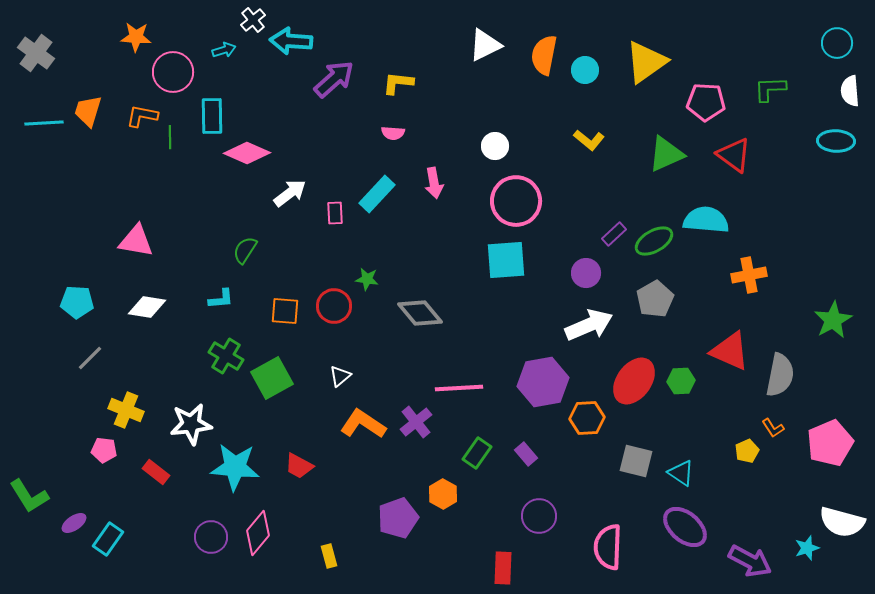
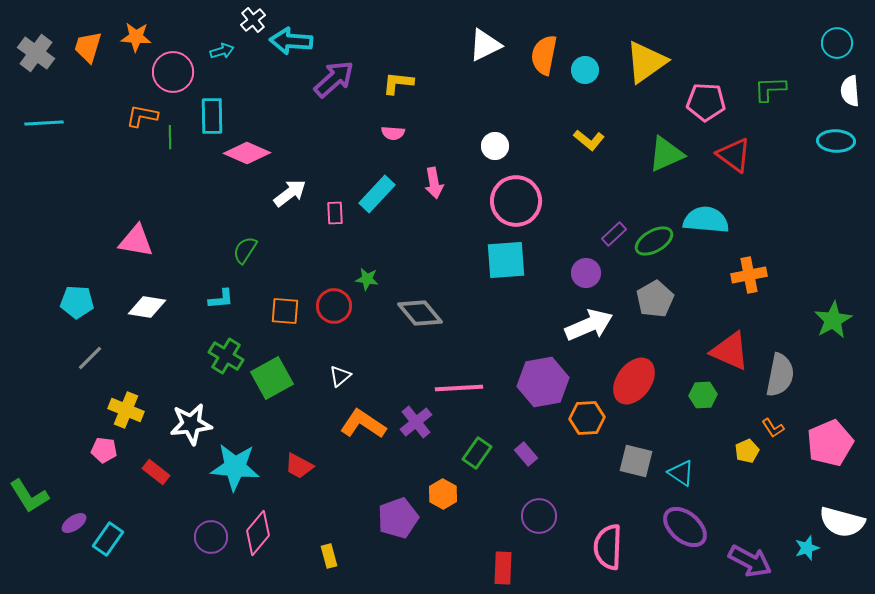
cyan arrow at (224, 50): moved 2 px left, 1 px down
orange trapezoid at (88, 111): moved 64 px up
green hexagon at (681, 381): moved 22 px right, 14 px down
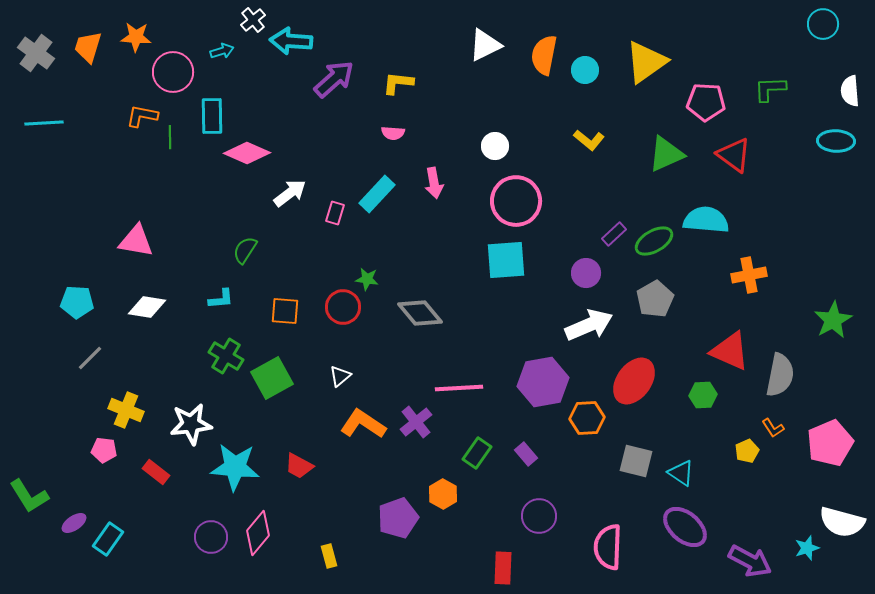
cyan circle at (837, 43): moved 14 px left, 19 px up
pink rectangle at (335, 213): rotated 20 degrees clockwise
red circle at (334, 306): moved 9 px right, 1 px down
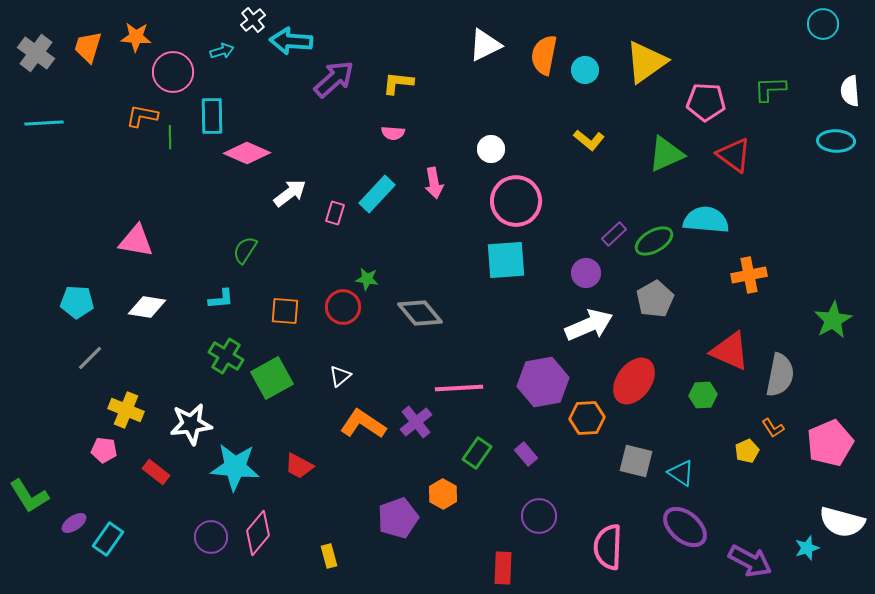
white circle at (495, 146): moved 4 px left, 3 px down
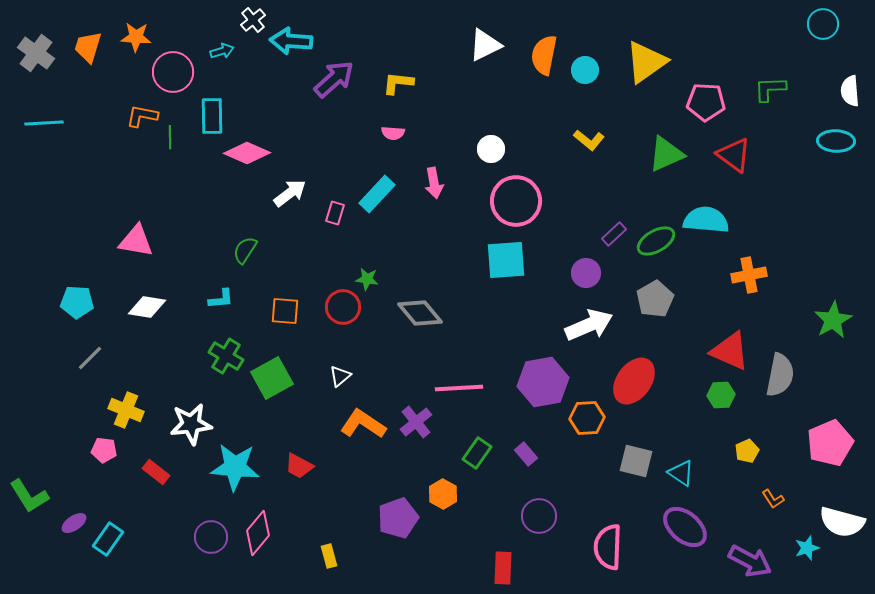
green ellipse at (654, 241): moved 2 px right
green hexagon at (703, 395): moved 18 px right
orange L-shape at (773, 428): moved 71 px down
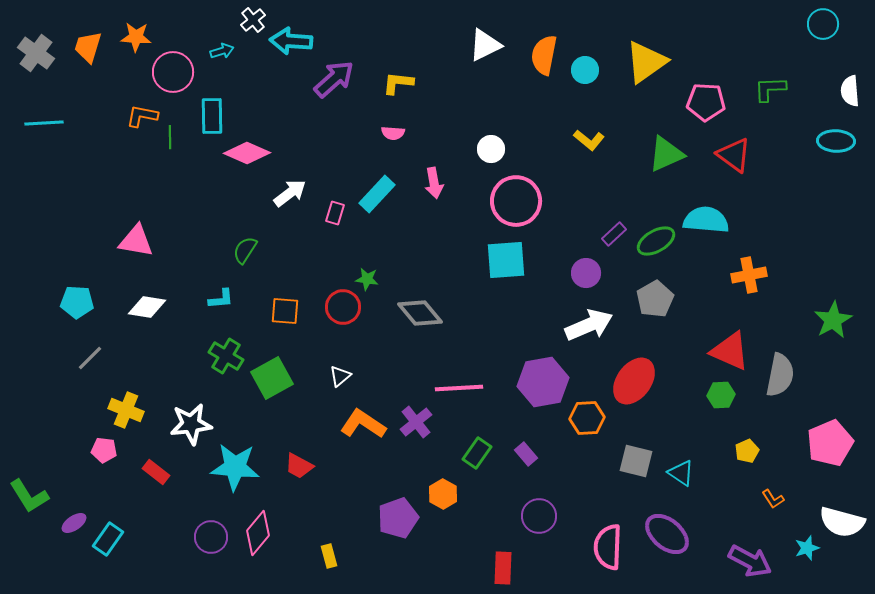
purple ellipse at (685, 527): moved 18 px left, 7 px down
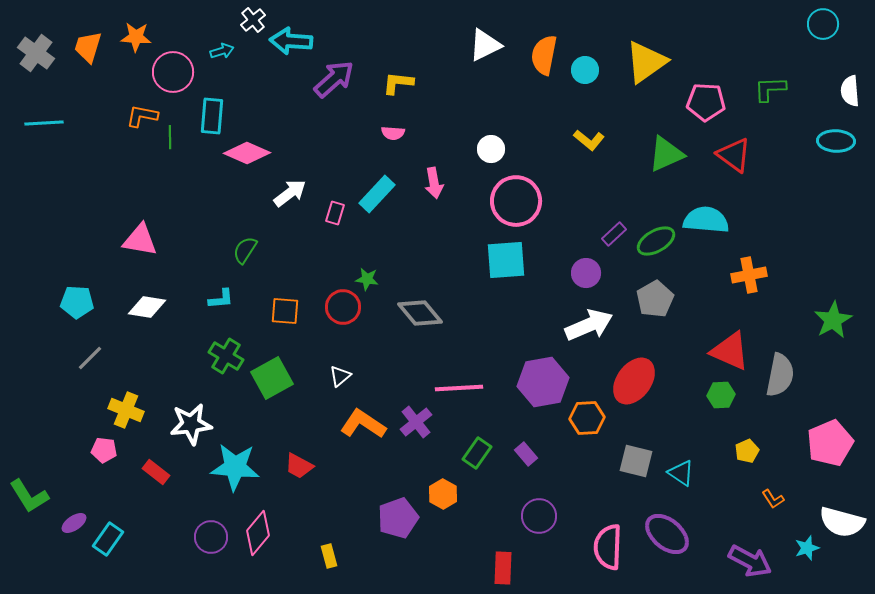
cyan rectangle at (212, 116): rotated 6 degrees clockwise
pink triangle at (136, 241): moved 4 px right, 1 px up
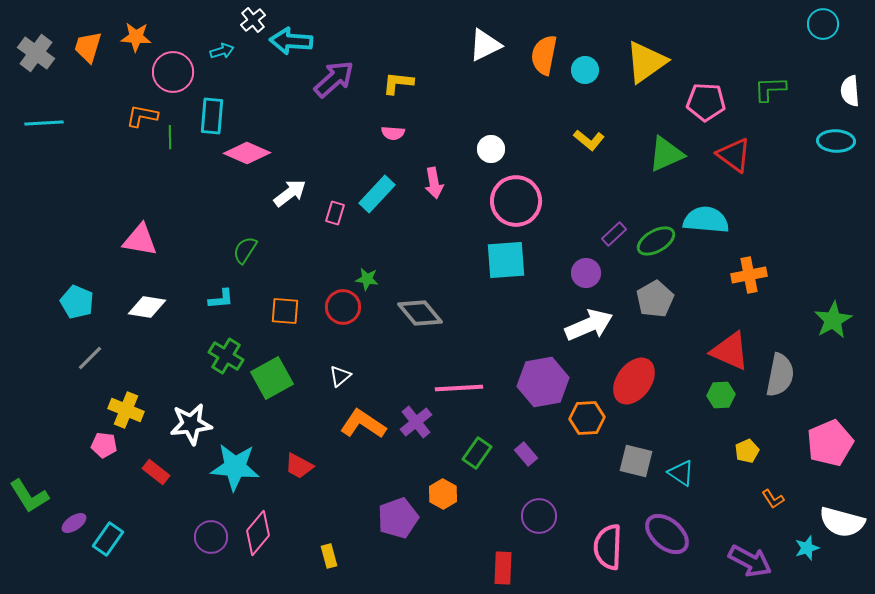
cyan pentagon at (77, 302): rotated 20 degrees clockwise
pink pentagon at (104, 450): moved 5 px up
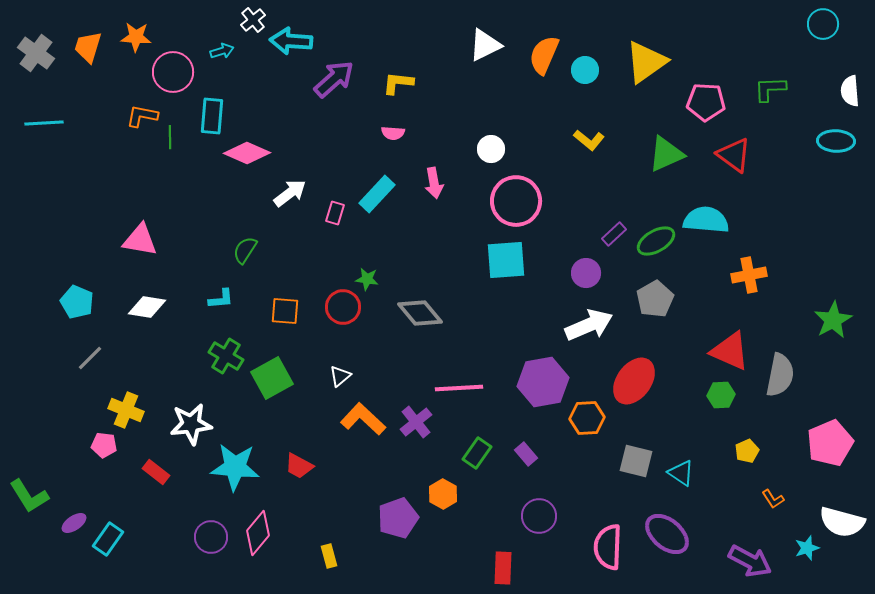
orange semicircle at (544, 55): rotated 12 degrees clockwise
orange L-shape at (363, 424): moved 5 px up; rotated 9 degrees clockwise
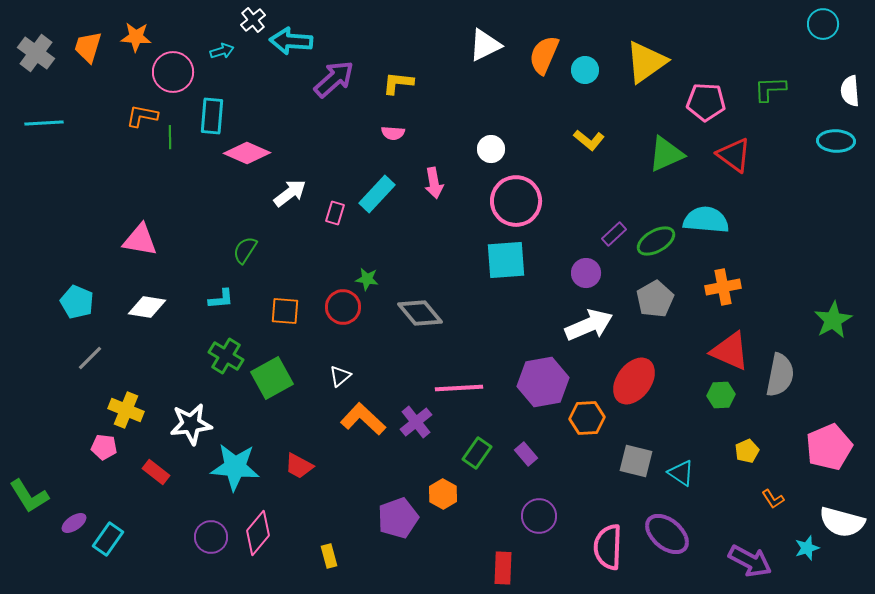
orange cross at (749, 275): moved 26 px left, 12 px down
pink pentagon at (830, 443): moved 1 px left, 4 px down
pink pentagon at (104, 445): moved 2 px down
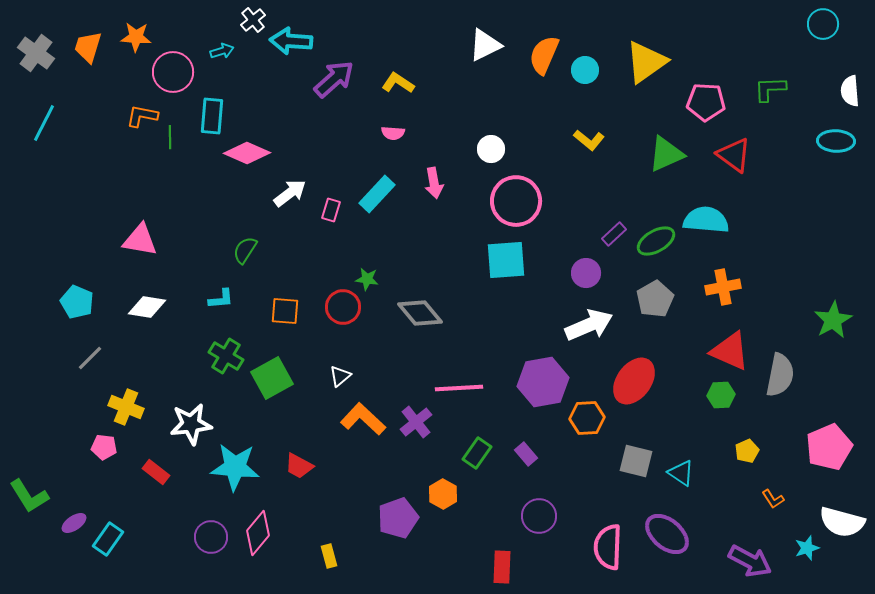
yellow L-shape at (398, 83): rotated 28 degrees clockwise
cyan line at (44, 123): rotated 60 degrees counterclockwise
pink rectangle at (335, 213): moved 4 px left, 3 px up
yellow cross at (126, 410): moved 3 px up
red rectangle at (503, 568): moved 1 px left, 1 px up
